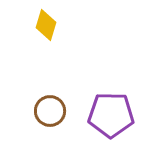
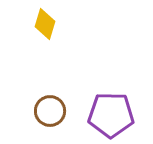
yellow diamond: moved 1 px left, 1 px up
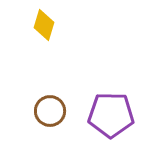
yellow diamond: moved 1 px left, 1 px down
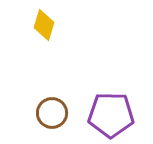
brown circle: moved 2 px right, 2 px down
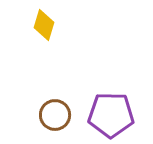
brown circle: moved 3 px right, 2 px down
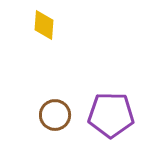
yellow diamond: rotated 12 degrees counterclockwise
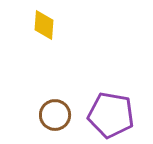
purple pentagon: rotated 9 degrees clockwise
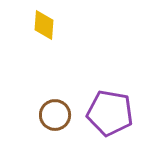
purple pentagon: moved 1 px left, 2 px up
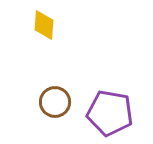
brown circle: moved 13 px up
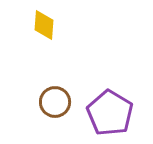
purple pentagon: rotated 21 degrees clockwise
